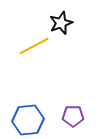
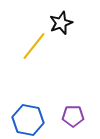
yellow line: rotated 24 degrees counterclockwise
blue hexagon: rotated 16 degrees clockwise
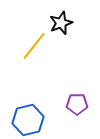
purple pentagon: moved 4 px right, 12 px up
blue hexagon: rotated 24 degrees counterclockwise
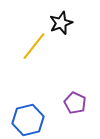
purple pentagon: moved 2 px left, 1 px up; rotated 25 degrees clockwise
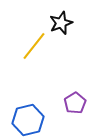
purple pentagon: rotated 15 degrees clockwise
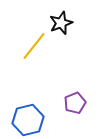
purple pentagon: rotated 10 degrees clockwise
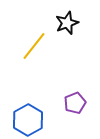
black star: moved 6 px right
blue hexagon: rotated 16 degrees counterclockwise
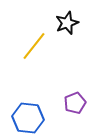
blue hexagon: moved 2 px up; rotated 24 degrees counterclockwise
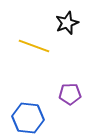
yellow line: rotated 72 degrees clockwise
purple pentagon: moved 5 px left, 9 px up; rotated 20 degrees clockwise
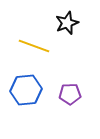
blue hexagon: moved 2 px left, 28 px up; rotated 12 degrees counterclockwise
